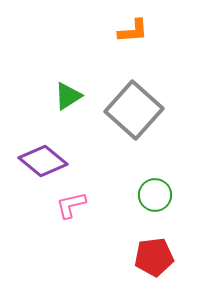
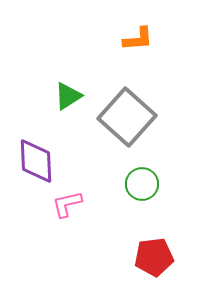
orange L-shape: moved 5 px right, 8 px down
gray square: moved 7 px left, 7 px down
purple diamond: moved 7 px left; rotated 48 degrees clockwise
green circle: moved 13 px left, 11 px up
pink L-shape: moved 4 px left, 1 px up
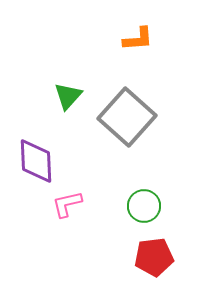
green triangle: rotated 16 degrees counterclockwise
green circle: moved 2 px right, 22 px down
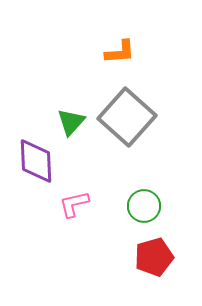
orange L-shape: moved 18 px left, 13 px down
green triangle: moved 3 px right, 26 px down
pink L-shape: moved 7 px right
red pentagon: rotated 9 degrees counterclockwise
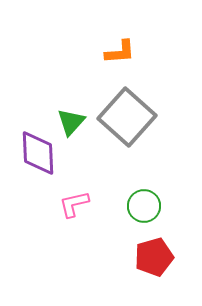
purple diamond: moved 2 px right, 8 px up
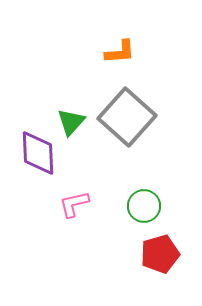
red pentagon: moved 6 px right, 3 px up
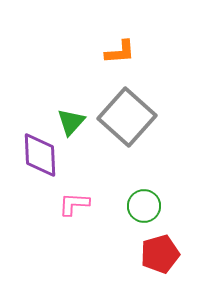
purple diamond: moved 2 px right, 2 px down
pink L-shape: rotated 16 degrees clockwise
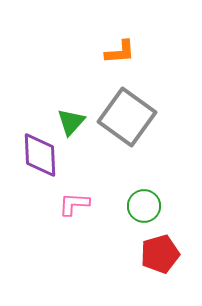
gray square: rotated 6 degrees counterclockwise
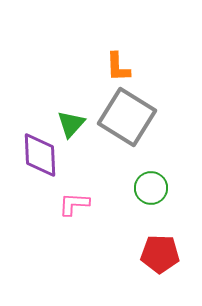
orange L-shape: moved 2 px left, 15 px down; rotated 92 degrees clockwise
gray square: rotated 4 degrees counterclockwise
green triangle: moved 2 px down
green circle: moved 7 px right, 18 px up
red pentagon: rotated 18 degrees clockwise
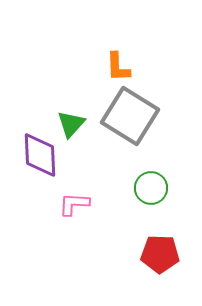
gray square: moved 3 px right, 1 px up
